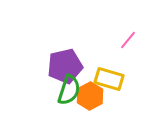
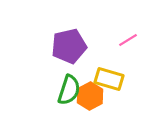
pink line: rotated 18 degrees clockwise
purple pentagon: moved 4 px right, 20 px up
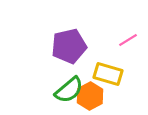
yellow rectangle: moved 1 px left, 5 px up
green semicircle: rotated 32 degrees clockwise
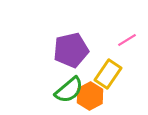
pink line: moved 1 px left
purple pentagon: moved 2 px right, 4 px down
yellow rectangle: rotated 72 degrees counterclockwise
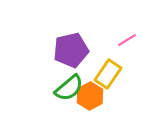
green semicircle: moved 2 px up
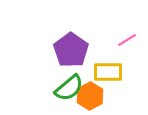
purple pentagon: rotated 24 degrees counterclockwise
yellow rectangle: moved 2 px up; rotated 56 degrees clockwise
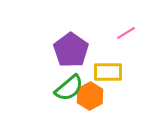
pink line: moved 1 px left, 7 px up
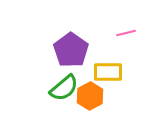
pink line: rotated 18 degrees clockwise
green semicircle: moved 5 px left
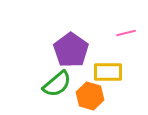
green semicircle: moved 7 px left, 4 px up
orange hexagon: rotated 16 degrees counterclockwise
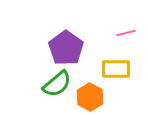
purple pentagon: moved 5 px left, 2 px up
yellow rectangle: moved 8 px right, 3 px up
orange hexagon: moved 1 px down; rotated 12 degrees clockwise
